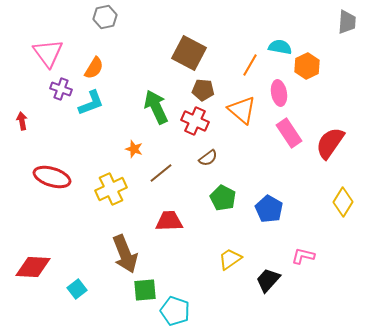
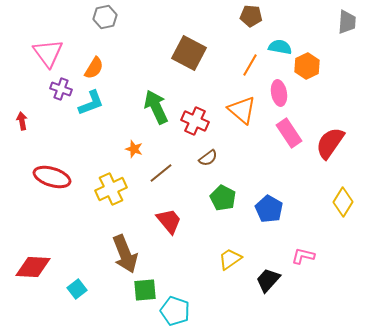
brown pentagon: moved 48 px right, 74 px up
red trapezoid: rotated 52 degrees clockwise
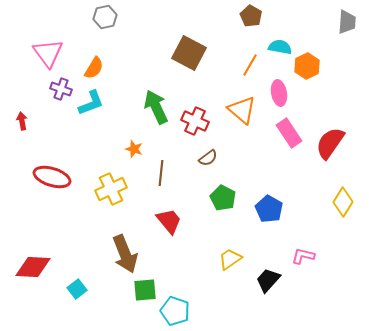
brown pentagon: rotated 25 degrees clockwise
brown line: rotated 45 degrees counterclockwise
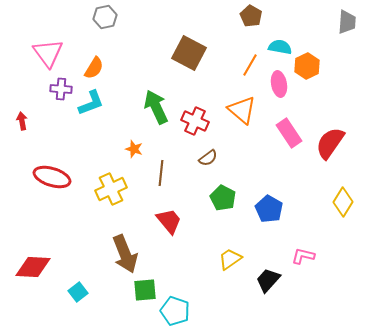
purple cross: rotated 15 degrees counterclockwise
pink ellipse: moved 9 px up
cyan square: moved 1 px right, 3 px down
